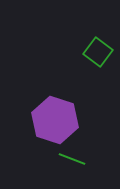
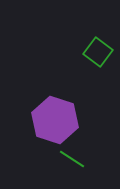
green line: rotated 12 degrees clockwise
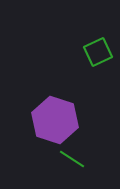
green square: rotated 28 degrees clockwise
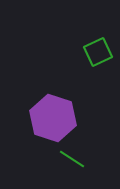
purple hexagon: moved 2 px left, 2 px up
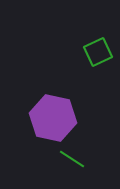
purple hexagon: rotated 6 degrees counterclockwise
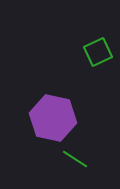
green line: moved 3 px right
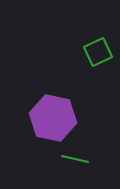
green line: rotated 20 degrees counterclockwise
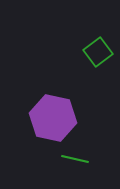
green square: rotated 12 degrees counterclockwise
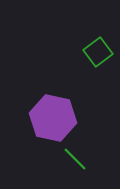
green line: rotated 32 degrees clockwise
